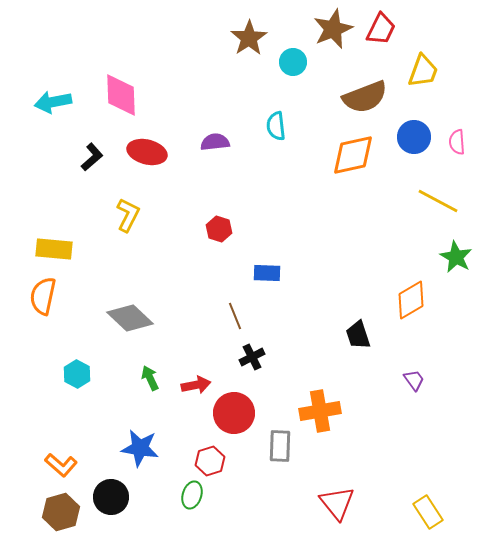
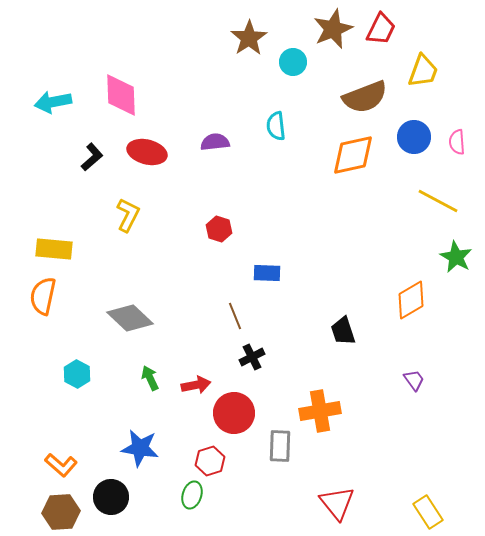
black trapezoid at (358, 335): moved 15 px left, 4 px up
brown hexagon at (61, 512): rotated 12 degrees clockwise
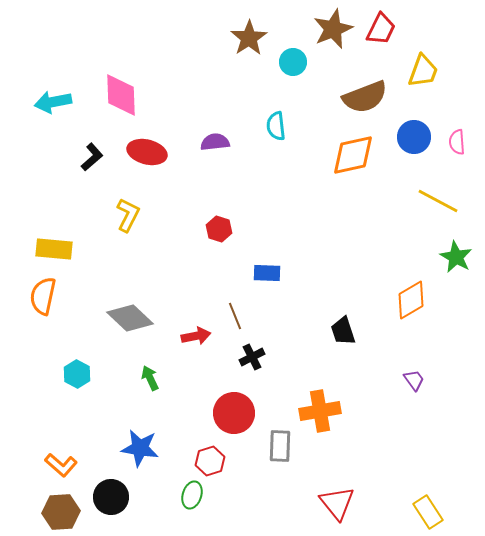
red arrow at (196, 385): moved 49 px up
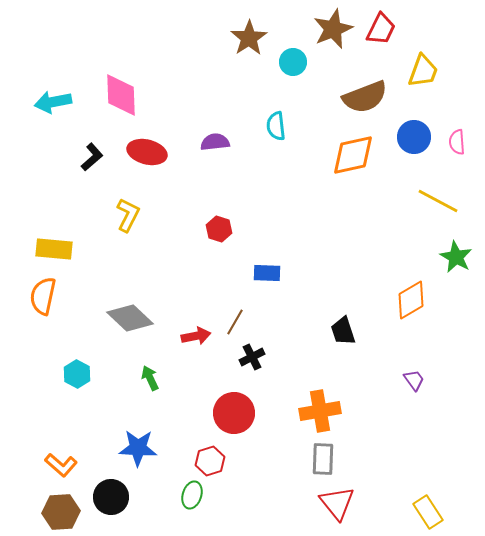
brown line at (235, 316): moved 6 px down; rotated 52 degrees clockwise
gray rectangle at (280, 446): moved 43 px right, 13 px down
blue star at (140, 448): moved 2 px left; rotated 6 degrees counterclockwise
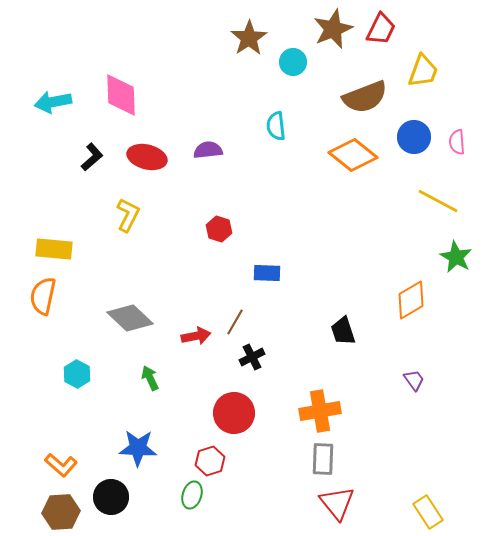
purple semicircle at (215, 142): moved 7 px left, 8 px down
red ellipse at (147, 152): moved 5 px down
orange diamond at (353, 155): rotated 51 degrees clockwise
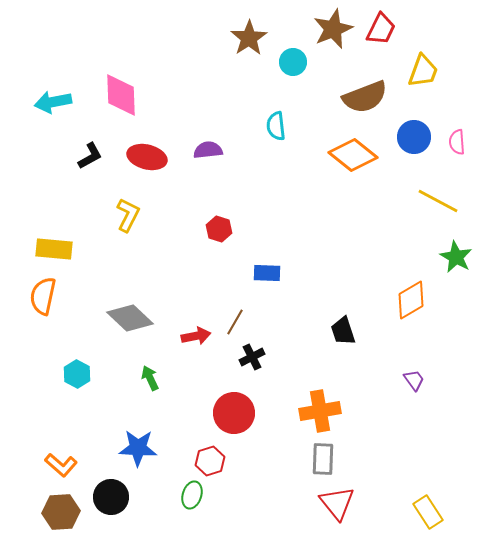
black L-shape at (92, 157): moved 2 px left, 1 px up; rotated 12 degrees clockwise
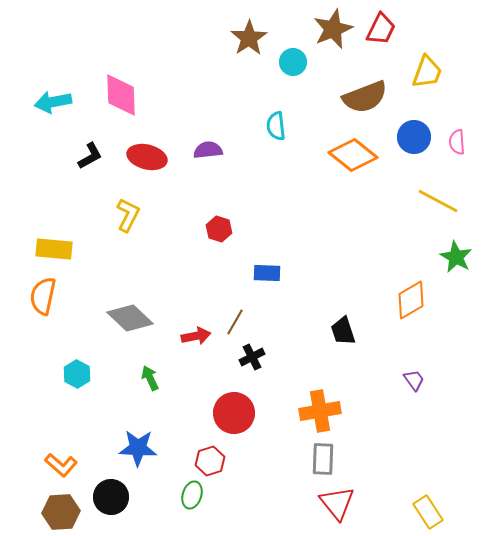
yellow trapezoid at (423, 71): moved 4 px right, 1 px down
